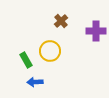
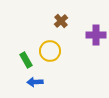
purple cross: moved 4 px down
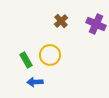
purple cross: moved 11 px up; rotated 24 degrees clockwise
yellow circle: moved 4 px down
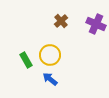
blue arrow: moved 15 px right, 3 px up; rotated 42 degrees clockwise
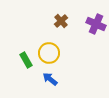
yellow circle: moved 1 px left, 2 px up
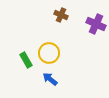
brown cross: moved 6 px up; rotated 24 degrees counterclockwise
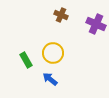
yellow circle: moved 4 px right
